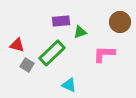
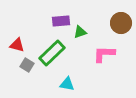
brown circle: moved 1 px right, 1 px down
cyan triangle: moved 2 px left, 1 px up; rotated 14 degrees counterclockwise
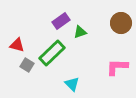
purple rectangle: rotated 30 degrees counterclockwise
pink L-shape: moved 13 px right, 13 px down
cyan triangle: moved 5 px right; rotated 35 degrees clockwise
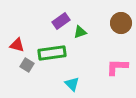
green rectangle: rotated 36 degrees clockwise
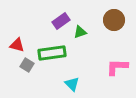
brown circle: moved 7 px left, 3 px up
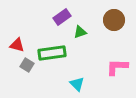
purple rectangle: moved 1 px right, 4 px up
cyan triangle: moved 5 px right
